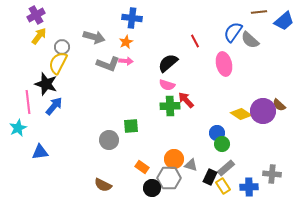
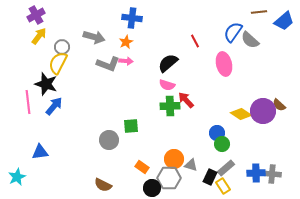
cyan star at (18, 128): moved 1 px left, 49 px down
blue cross at (249, 187): moved 7 px right, 14 px up
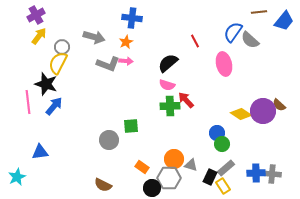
blue trapezoid at (284, 21): rotated 10 degrees counterclockwise
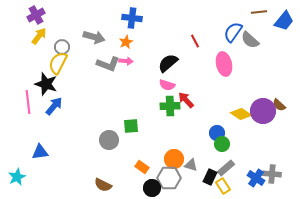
blue cross at (256, 173): moved 5 px down; rotated 36 degrees clockwise
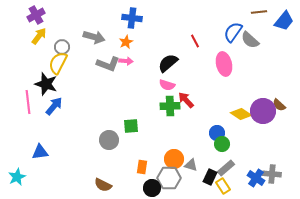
orange rectangle at (142, 167): rotated 64 degrees clockwise
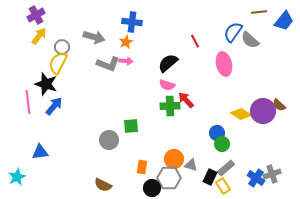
blue cross at (132, 18): moved 4 px down
gray cross at (272, 174): rotated 24 degrees counterclockwise
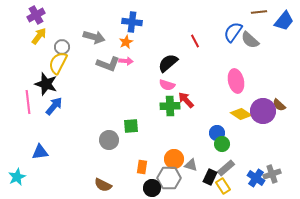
pink ellipse at (224, 64): moved 12 px right, 17 px down
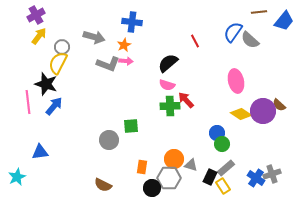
orange star at (126, 42): moved 2 px left, 3 px down
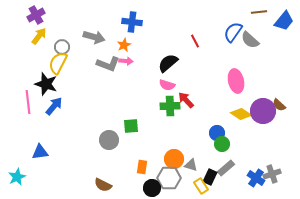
yellow rectangle at (223, 186): moved 22 px left
